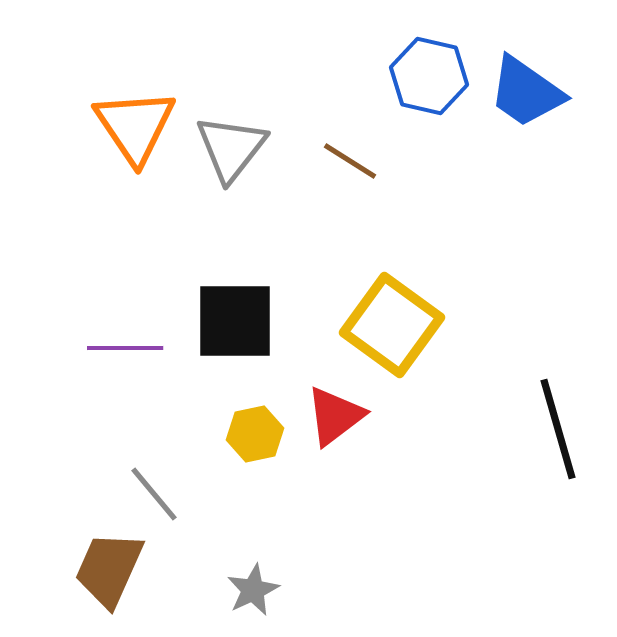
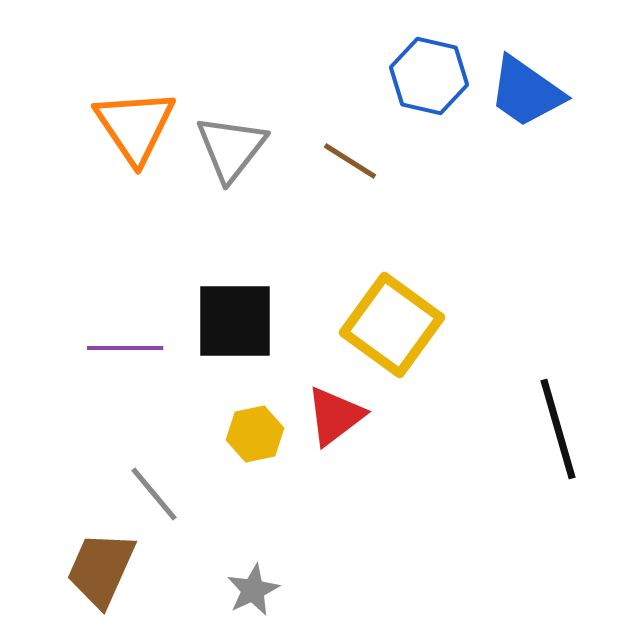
brown trapezoid: moved 8 px left
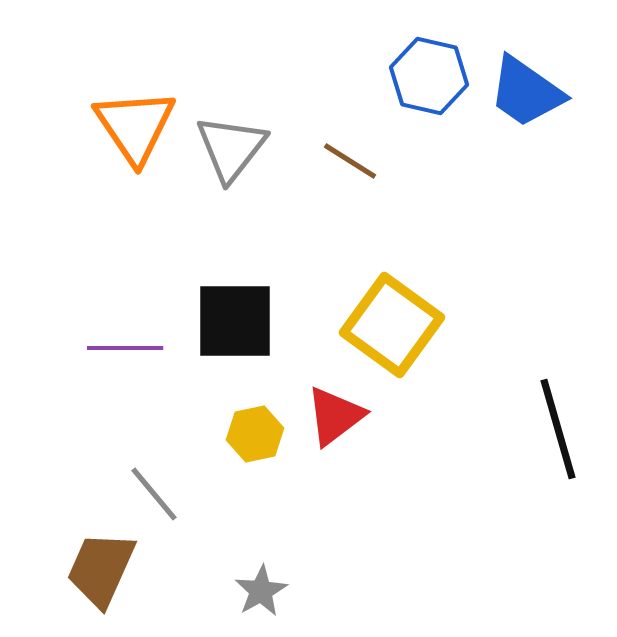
gray star: moved 8 px right, 1 px down; rotated 4 degrees counterclockwise
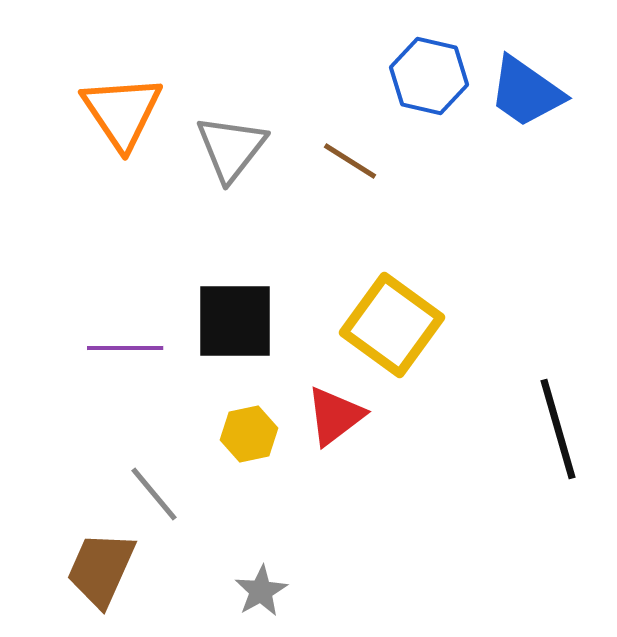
orange triangle: moved 13 px left, 14 px up
yellow hexagon: moved 6 px left
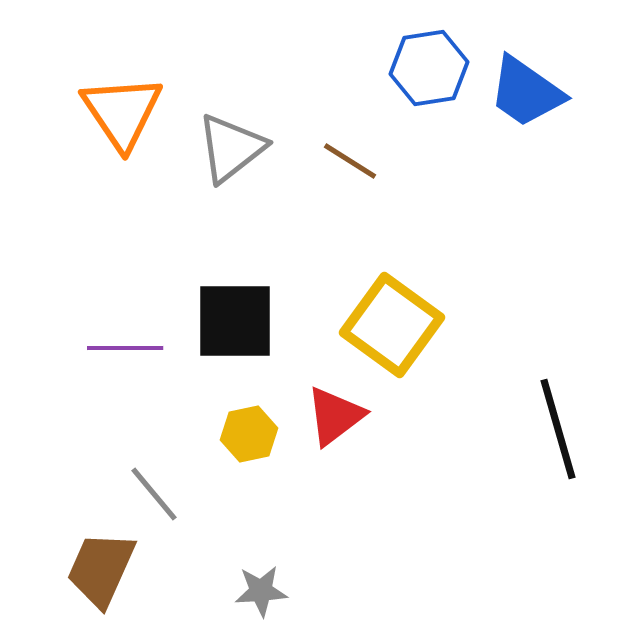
blue hexagon: moved 8 px up; rotated 22 degrees counterclockwise
gray triangle: rotated 14 degrees clockwise
gray star: rotated 26 degrees clockwise
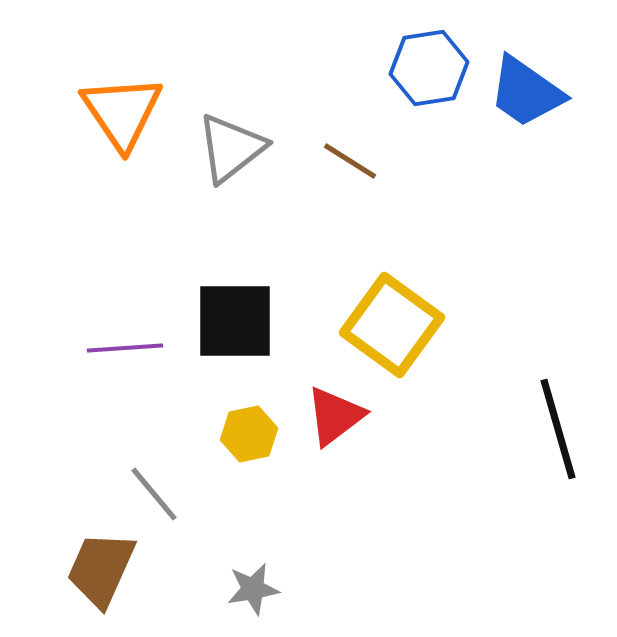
purple line: rotated 4 degrees counterclockwise
gray star: moved 8 px left, 2 px up; rotated 6 degrees counterclockwise
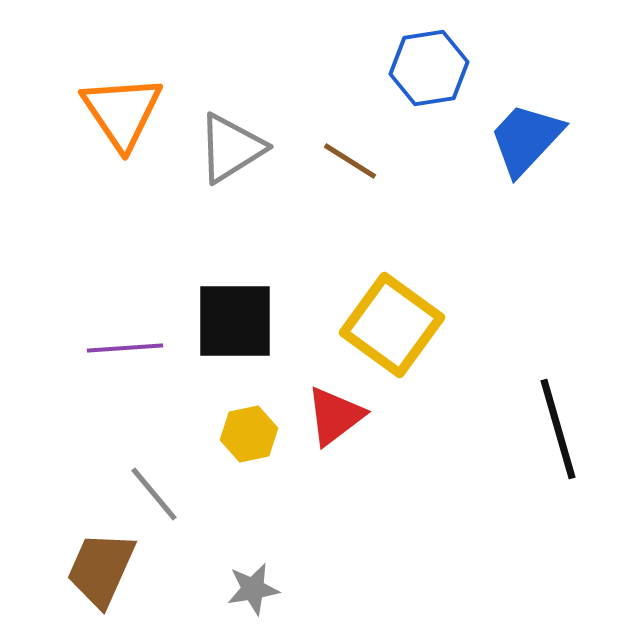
blue trapezoid: moved 47 px down; rotated 98 degrees clockwise
gray triangle: rotated 6 degrees clockwise
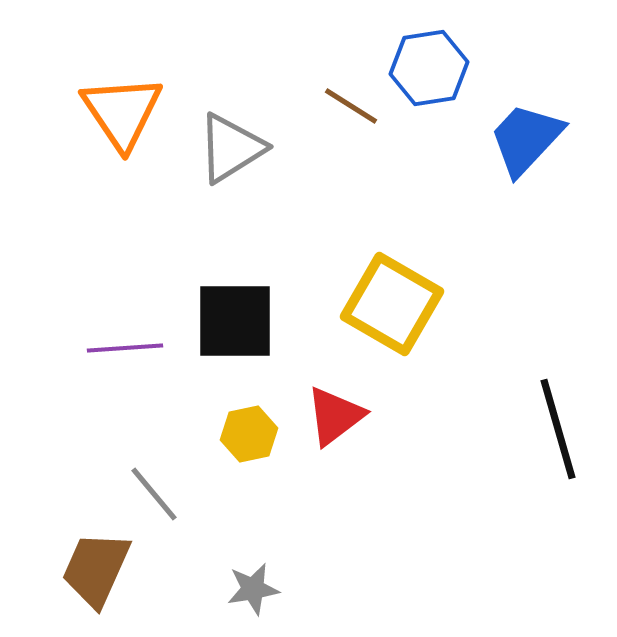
brown line: moved 1 px right, 55 px up
yellow square: moved 21 px up; rotated 6 degrees counterclockwise
brown trapezoid: moved 5 px left
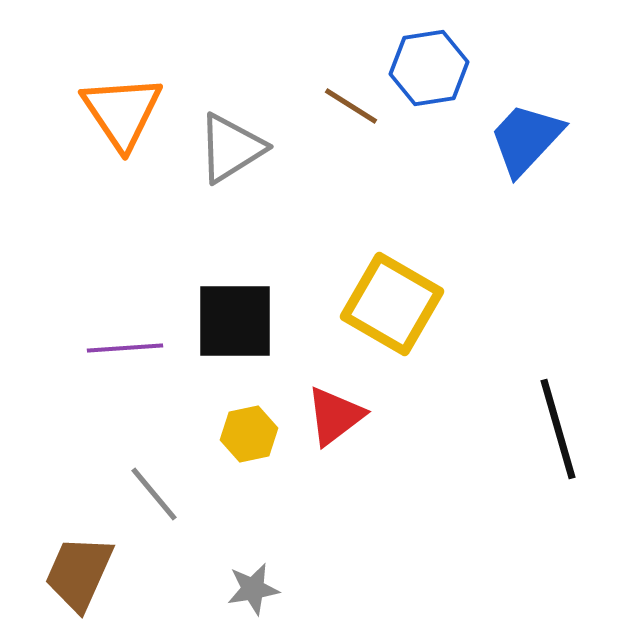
brown trapezoid: moved 17 px left, 4 px down
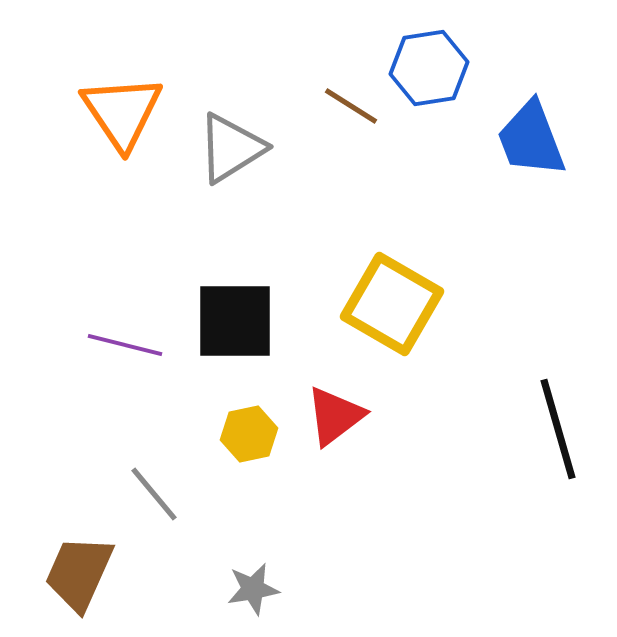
blue trapezoid: moved 5 px right; rotated 64 degrees counterclockwise
purple line: moved 3 px up; rotated 18 degrees clockwise
